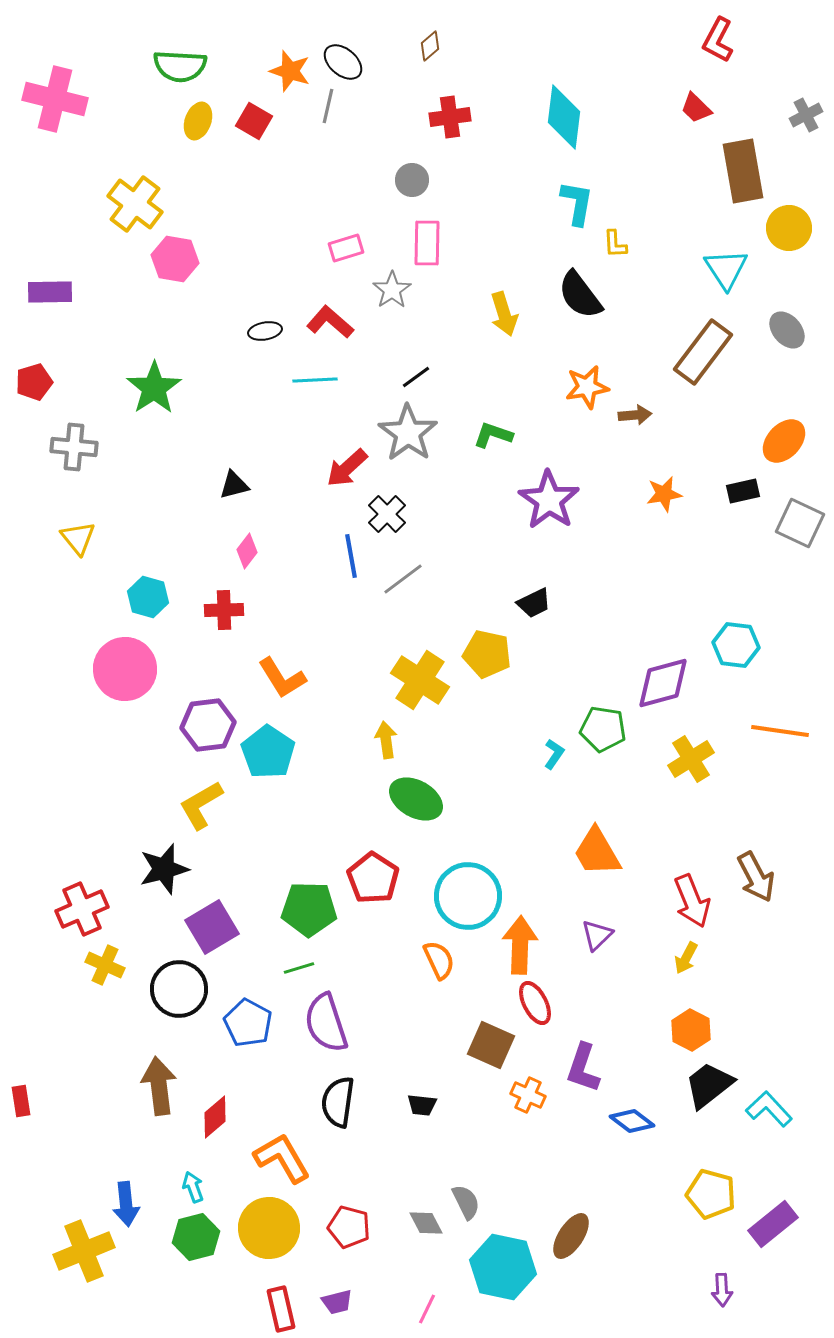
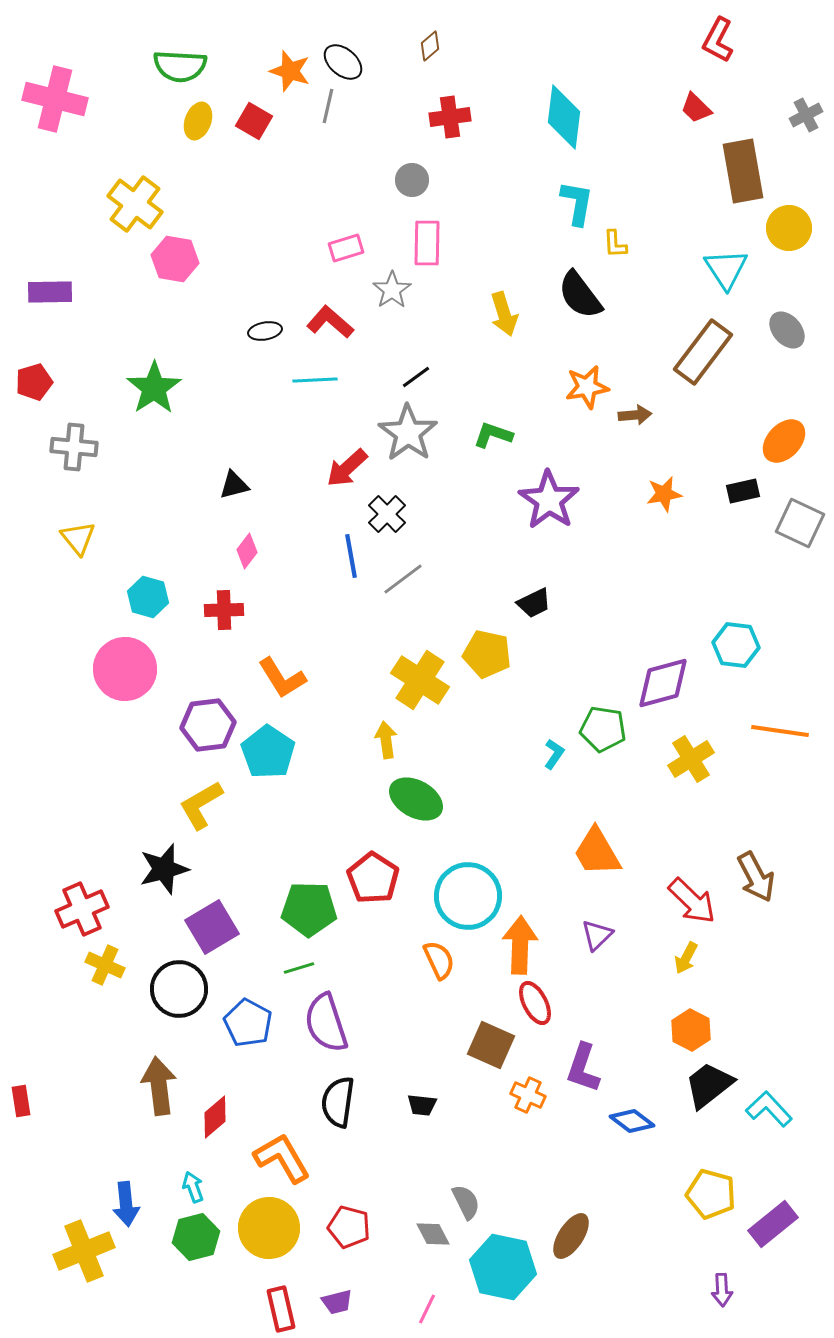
red arrow at (692, 901): rotated 24 degrees counterclockwise
gray diamond at (426, 1223): moved 7 px right, 11 px down
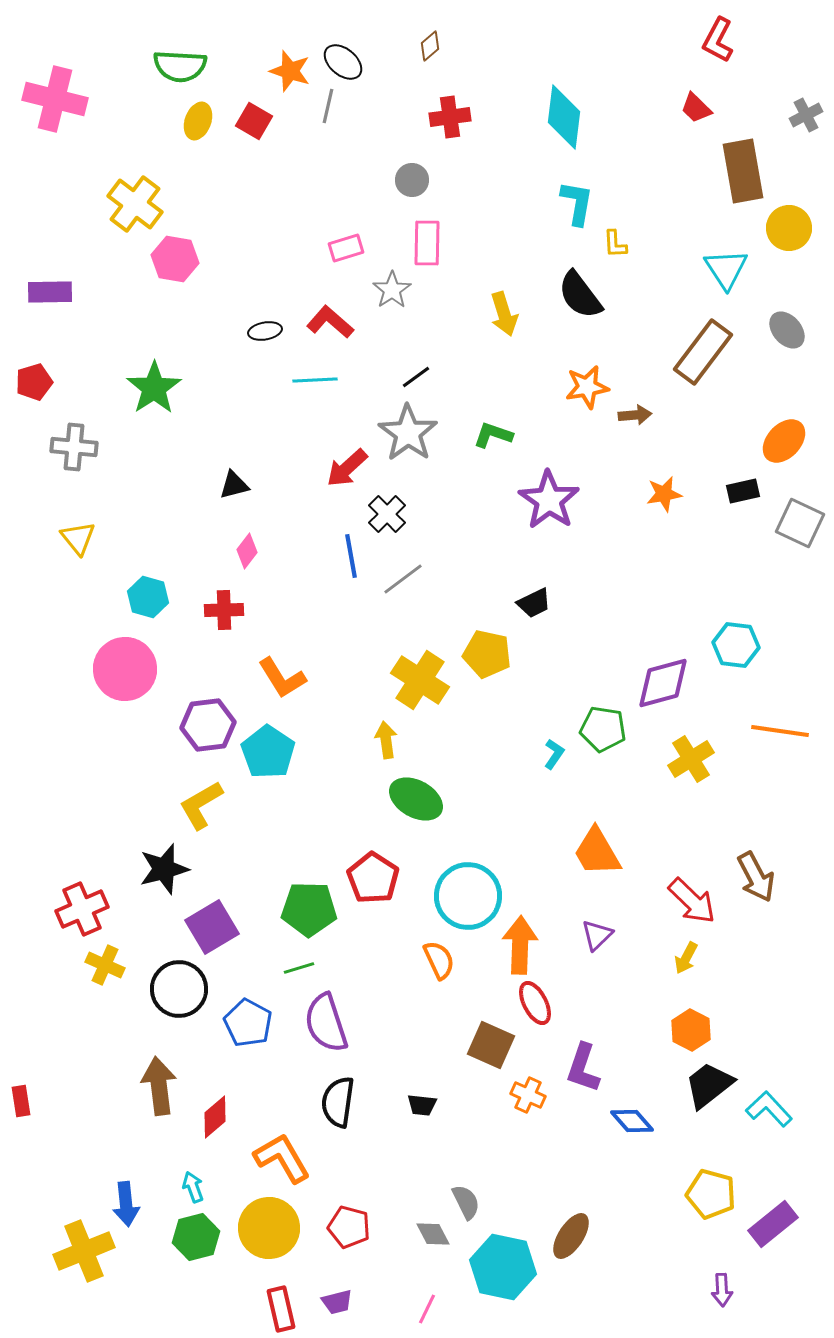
blue diamond at (632, 1121): rotated 12 degrees clockwise
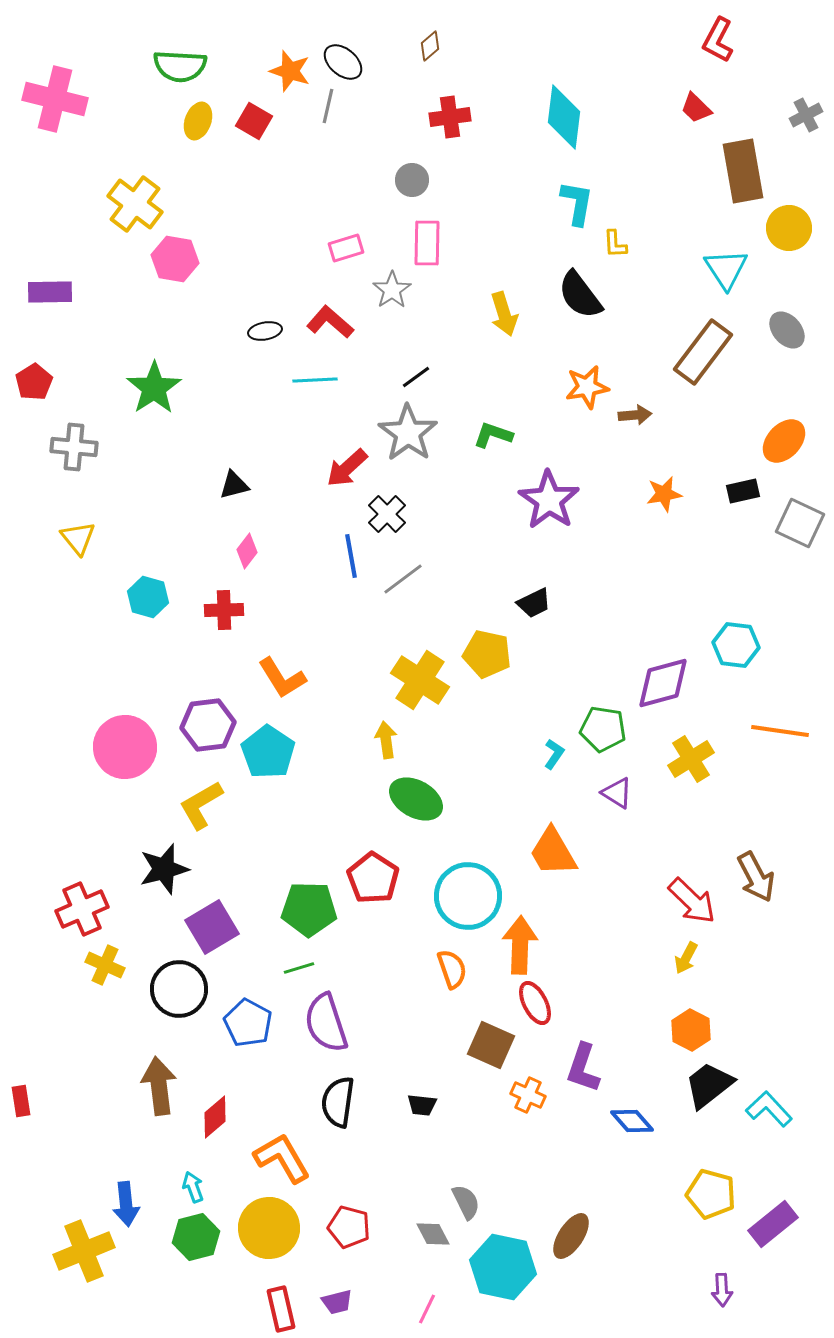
red pentagon at (34, 382): rotated 15 degrees counterclockwise
pink circle at (125, 669): moved 78 px down
orange trapezoid at (597, 852): moved 44 px left
purple triangle at (597, 935): moved 20 px right, 142 px up; rotated 44 degrees counterclockwise
orange semicircle at (439, 960): moved 13 px right, 9 px down; rotated 6 degrees clockwise
